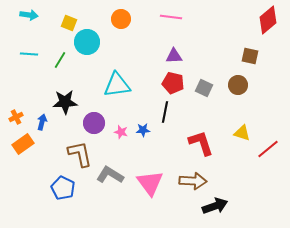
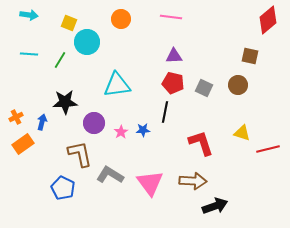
pink star: rotated 24 degrees clockwise
red line: rotated 25 degrees clockwise
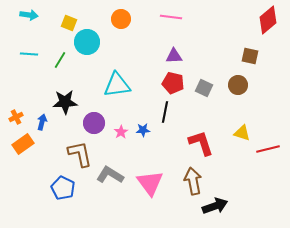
brown arrow: rotated 104 degrees counterclockwise
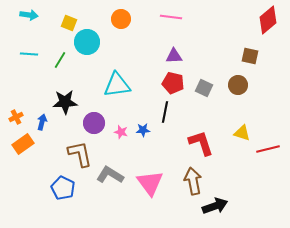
pink star: rotated 24 degrees counterclockwise
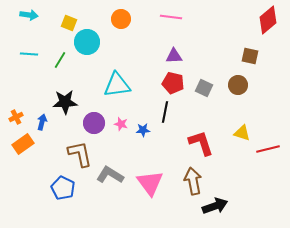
pink star: moved 8 px up
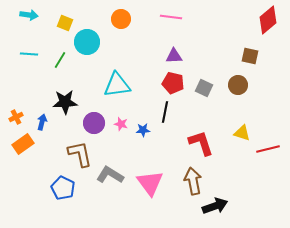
yellow square: moved 4 px left
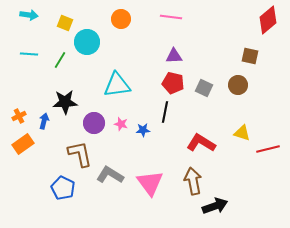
orange cross: moved 3 px right, 1 px up
blue arrow: moved 2 px right, 1 px up
red L-shape: rotated 40 degrees counterclockwise
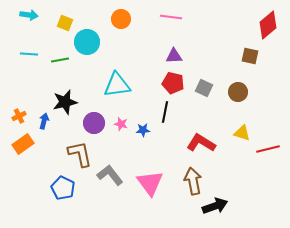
red diamond: moved 5 px down
green line: rotated 48 degrees clockwise
brown circle: moved 7 px down
black star: rotated 10 degrees counterclockwise
gray L-shape: rotated 20 degrees clockwise
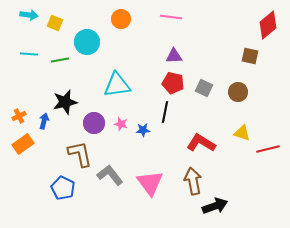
yellow square: moved 10 px left
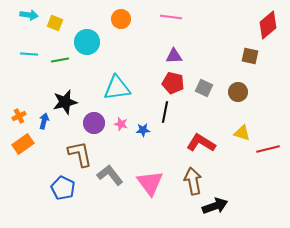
cyan triangle: moved 3 px down
